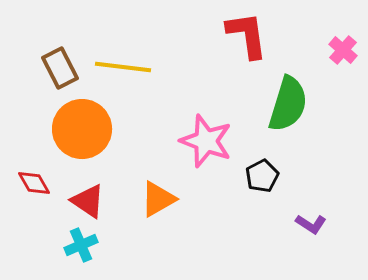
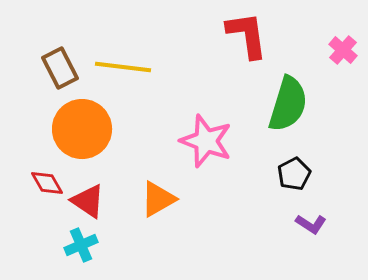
black pentagon: moved 32 px right, 2 px up
red diamond: moved 13 px right
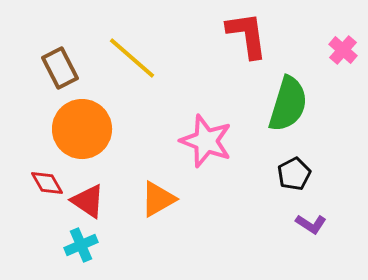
yellow line: moved 9 px right, 9 px up; rotated 34 degrees clockwise
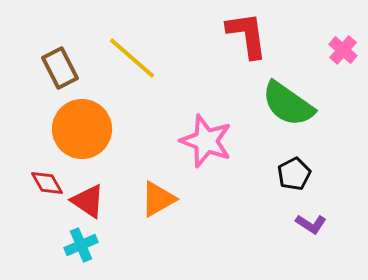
green semicircle: rotated 108 degrees clockwise
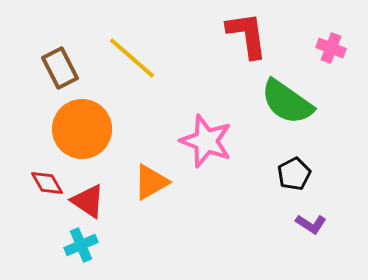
pink cross: moved 12 px left, 2 px up; rotated 20 degrees counterclockwise
green semicircle: moved 1 px left, 2 px up
orange triangle: moved 7 px left, 17 px up
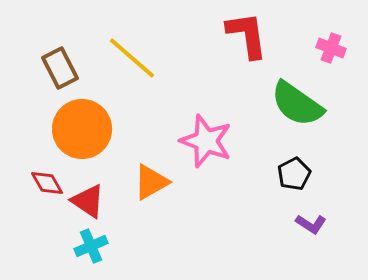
green semicircle: moved 10 px right, 2 px down
cyan cross: moved 10 px right, 1 px down
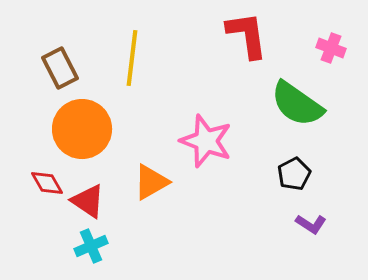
yellow line: rotated 56 degrees clockwise
